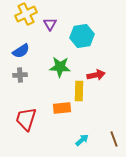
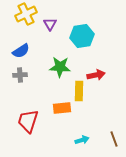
red trapezoid: moved 2 px right, 2 px down
cyan arrow: rotated 24 degrees clockwise
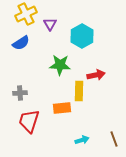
cyan hexagon: rotated 20 degrees counterclockwise
blue semicircle: moved 8 px up
green star: moved 2 px up
gray cross: moved 18 px down
red trapezoid: moved 1 px right
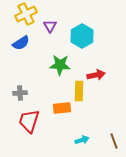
purple triangle: moved 2 px down
brown line: moved 2 px down
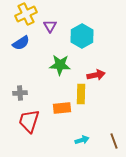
yellow rectangle: moved 2 px right, 3 px down
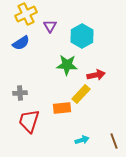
green star: moved 7 px right
yellow rectangle: rotated 42 degrees clockwise
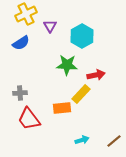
red trapezoid: moved 2 px up; rotated 55 degrees counterclockwise
brown line: rotated 70 degrees clockwise
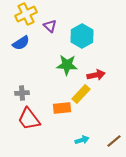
purple triangle: rotated 16 degrees counterclockwise
gray cross: moved 2 px right
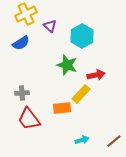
green star: rotated 15 degrees clockwise
